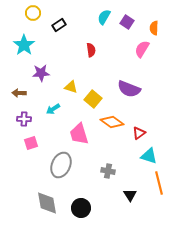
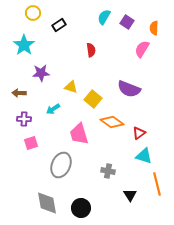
cyan triangle: moved 5 px left
orange line: moved 2 px left, 1 px down
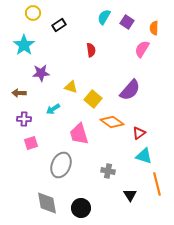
purple semicircle: moved 1 px right, 1 px down; rotated 70 degrees counterclockwise
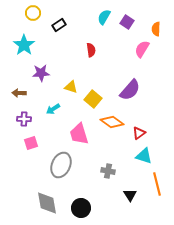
orange semicircle: moved 2 px right, 1 px down
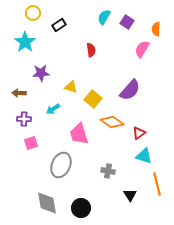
cyan star: moved 1 px right, 3 px up
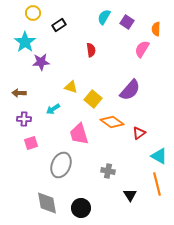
purple star: moved 11 px up
cyan triangle: moved 15 px right; rotated 12 degrees clockwise
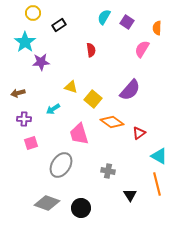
orange semicircle: moved 1 px right, 1 px up
brown arrow: moved 1 px left; rotated 16 degrees counterclockwise
gray ellipse: rotated 10 degrees clockwise
gray diamond: rotated 60 degrees counterclockwise
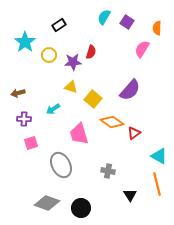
yellow circle: moved 16 px right, 42 px down
red semicircle: moved 2 px down; rotated 24 degrees clockwise
purple star: moved 32 px right
red triangle: moved 5 px left
gray ellipse: rotated 60 degrees counterclockwise
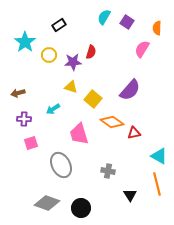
red triangle: rotated 24 degrees clockwise
